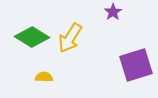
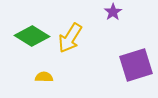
green diamond: moved 1 px up
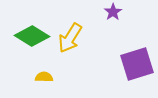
purple square: moved 1 px right, 1 px up
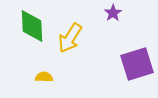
purple star: moved 1 px down
green diamond: moved 10 px up; rotated 56 degrees clockwise
